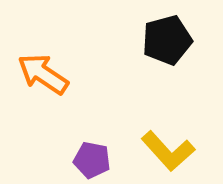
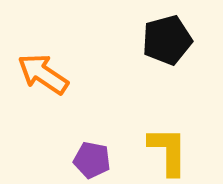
yellow L-shape: rotated 138 degrees counterclockwise
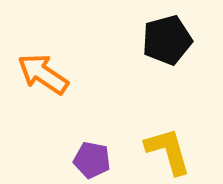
yellow L-shape: rotated 16 degrees counterclockwise
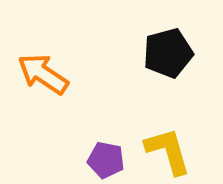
black pentagon: moved 1 px right, 13 px down
purple pentagon: moved 14 px right
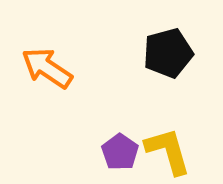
orange arrow: moved 4 px right, 6 px up
purple pentagon: moved 14 px right, 8 px up; rotated 24 degrees clockwise
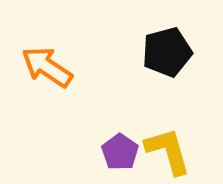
black pentagon: moved 1 px left, 1 px up
orange arrow: moved 1 px up
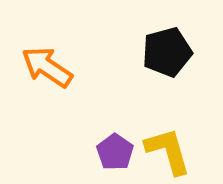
purple pentagon: moved 5 px left
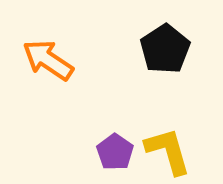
black pentagon: moved 2 px left, 3 px up; rotated 18 degrees counterclockwise
orange arrow: moved 1 px right, 7 px up
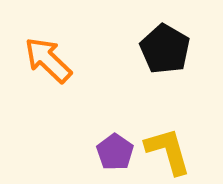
black pentagon: rotated 9 degrees counterclockwise
orange arrow: rotated 10 degrees clockwise
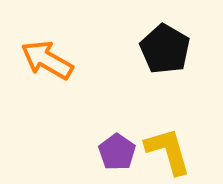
orange arrow: moved 1 px left; rotated 14 degrees counterclockwise
purple pentagon: moved 2 px right
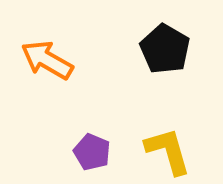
purple pentagon: moved 25 px left; rotated 12 degrees counterclockwise
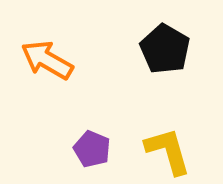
purple pentagon: moved 3 px up
